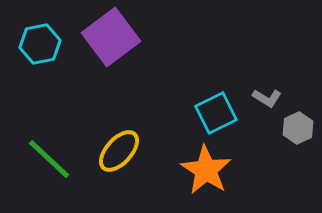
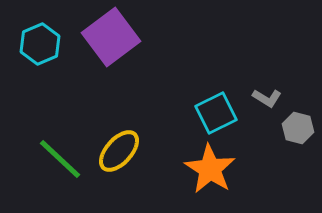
cyan hexagon: rotated 12 degrees counterclockwise
gray hexagon: rotated 20 degrees counterclockwise
green line: moved 11 px right
orange star: moved 4 px right, 1 px up
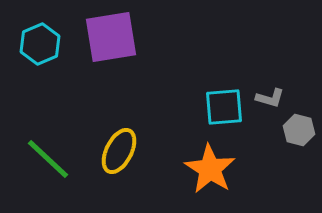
purple square: rotated 28 degrees clockwise
gray L-shape: moved 3 px right; rotated 16 degrees counterclockwise
cyan square: moved 8 px right, 6 px up; rotated 21 degrees clockwise
gray hexagon: moved 1 px right, 2 px down
yellow ellipse: rotated 15 degrees counterclockwise
green line: moved 12 px left
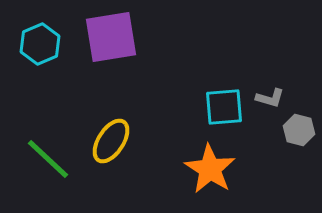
yellow ellipse: moved 8 px left, 10 px up; rotated 6 degrees clockwise
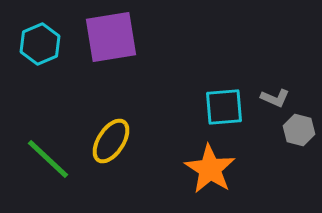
gray L-shape: moved 5 px right; rotated 8 degrees clockwise
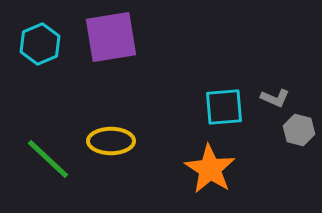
yellow ellipse: rotated 57 degrees clockwise
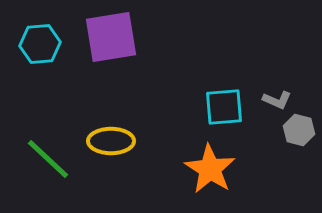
cyan hexagon: rotated 18 degrees clockwise
gray L-shape: moved 2 px right, 2 px down
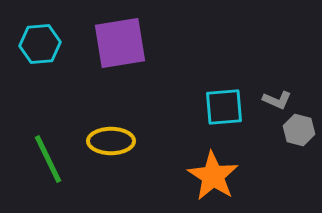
purple square: moved 9 px right, 6 px down
green line: rotated 21 degrees clockwise
orange star: moved 3 px right, 7 px down
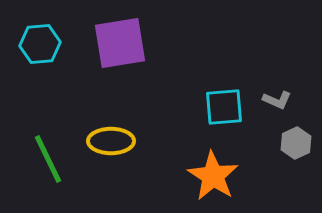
gray hexagon: moved 3 px left, 13 px down; rotated 20 degrees clockwise
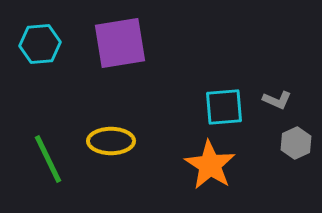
orange star: moved 3 px left, 11 px up
